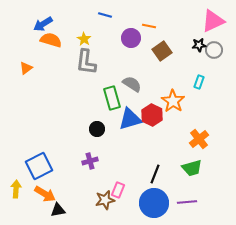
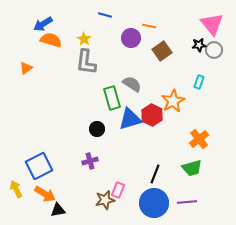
pink triangle: moved 1 px left, 3 px down; rotated 45 degrees counterclockwise
orange star: rotated 10 degrees clockwise
yellow arrow: rotated 30 degrees counterclockwise
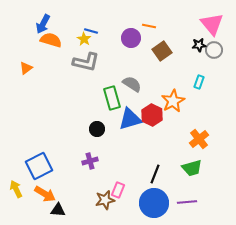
blue line: moved 14 px left, 16 px down
blue arrow: rotated 30 degrees counterclockwise
gray L-shape: rotated 84 degrees counterclockwise
black triangle: rotated 14 degrees clockwise
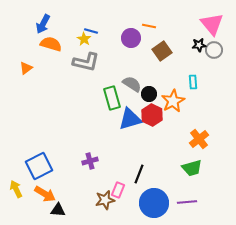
orange semicircle: moved 4 px down
cyan rectangle: moved 6 px left; rotated 24 degrees counterclockwise
black circle: moved 52 px right, 35 px up
black line: moved 16 px left
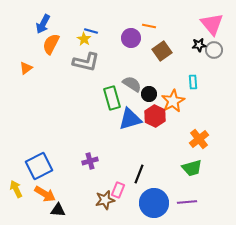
orange semicircle: rotated 80 degrees counterclockwise
red hexagon: moved 3 px right, 1 px down
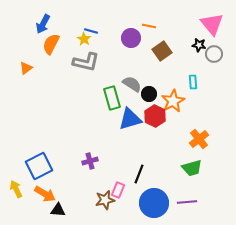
black star: rotated 16 degrees clockwise
gray circle: moved 4 px down
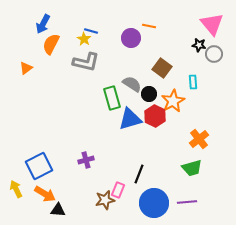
brown square: moved 17 px down; rotated 18 degrees counterclockwise
purple cross: moved 4 px left, 1 px up
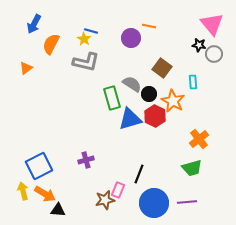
blue arrow: moved 9 px left
orange star: rotated 15 degrees counterclockwise
yellow arrow: moved 7 px right, 2 px down; rotated 12 degrees clockwise
